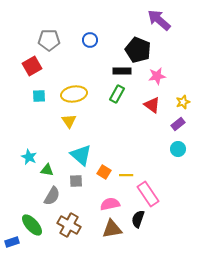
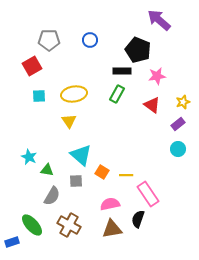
orange square: moved 2 px left
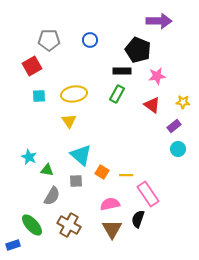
purple arrow: moved 1 px down; rotated 140 degrees clockwise
yellow star: rotated 24 degrees clockwise
purple rectangle: moved 4 px left, 2 px down
brown triangle: rotated 50 degrees counterclockwise
blue rectangle: moved 1 px right, 3 px down
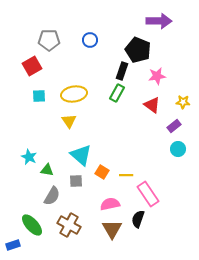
black rectangle: rotated 72 degrees counterclockwise
green rectangle: moved 1 px up
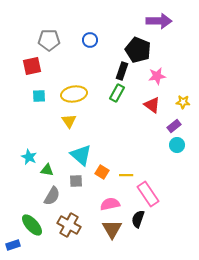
red square: rotated 18 degrees clockwise
cyan circle: moved 1 px left, 4 px up
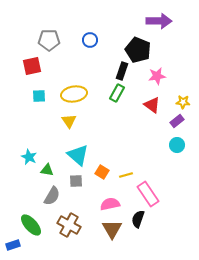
purple rectangle: moved 3 px right, 5 px up
cyan triangle: moved 3 px left
yellow line: rotated 16 degrees counterclockwise
green ellipse: moved 1 px left
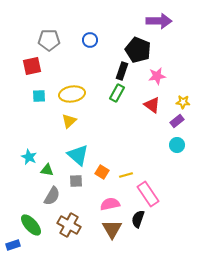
yellow ellipse: moved 2 px left
yellow triangle: rotated 21 degrees clockwise
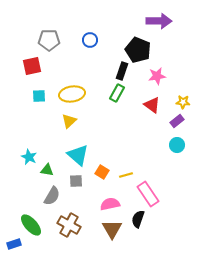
blue rectangle: moved 1 px right, 1 px up
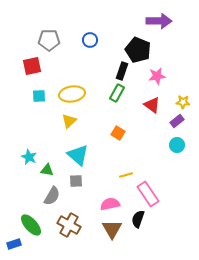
orange square: moved 16 px right, 39 px up
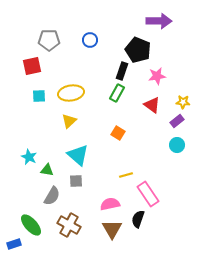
yellow ellipse: moved 1 px left, 1 px up
